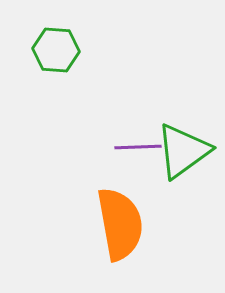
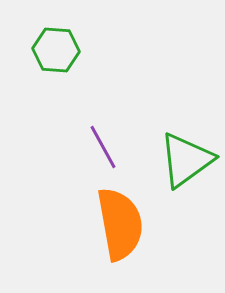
purple line: moved 35 px left; rotated 63 degrees clockwise
green triangle: moved 3 px right, 9 px down
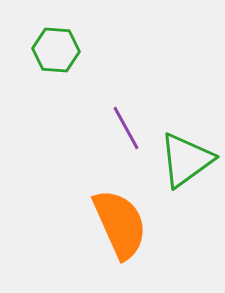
purple line: moved 23 px right, 19 px up
orange semicircle: rotated 14 degrees counterclockwise
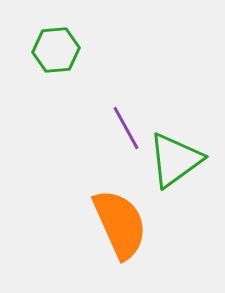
green hexagon: rotated 9 degrees counterclockwise
green triangle: moved 11 px left
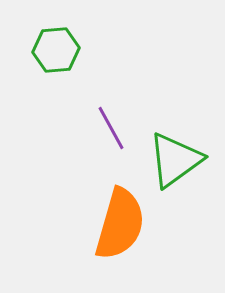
purple line: moved 15 px left
orange semicircle: rotated 40 degrees clockwise
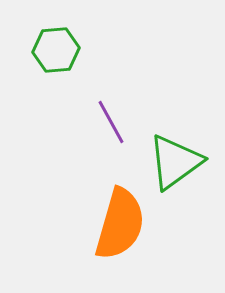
purple line: moved 6 px up
green triangle: moved 2 px down
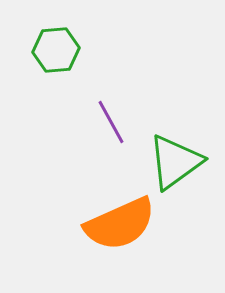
orange semicircle: rotated 50 degrees clockwise
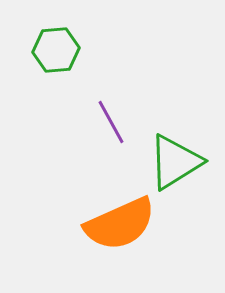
green triangle: rotated 4 degrees clockwise
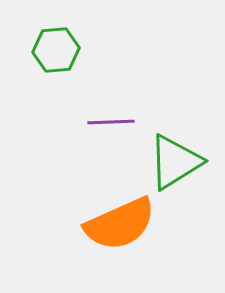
purple line: rotated 63 degrees counterclockwise
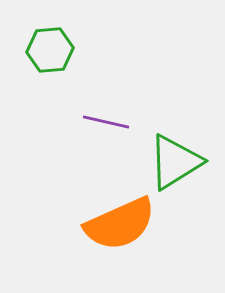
green hexagon: moved 6 px left
purple line: moved 5 px left; rotated 15 degrees clockwise
